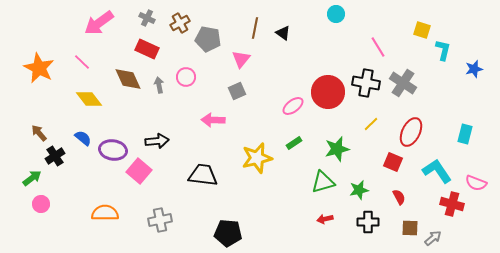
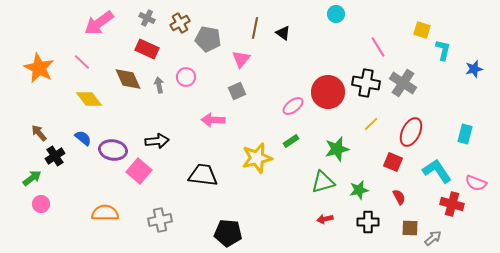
green rectangle at (294, 143): moved 3 px left, 2 px up
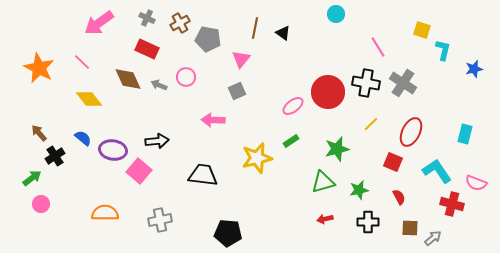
gray arrow at (159, 85): rotated 56 degrees counterclockwise
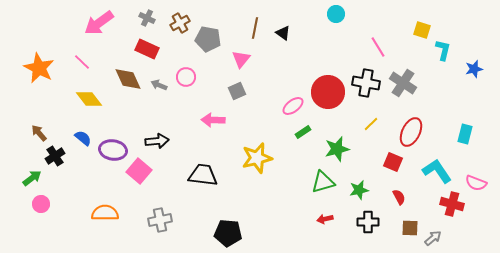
green rectangle at (291, 141): moved 12 px right, 9 px up
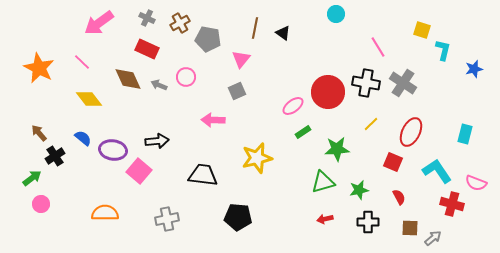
green star at (337, 149): rotated 10 degrees clockwise
gray cross at (160, 220): moved 7 px right, 1 px up
black pentagon at (228, 233): moved 10 px right, 16 px up
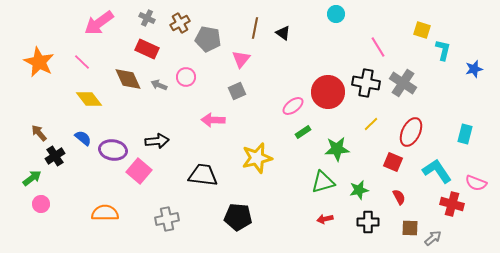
orange star at (39, 68): moved 6 px up
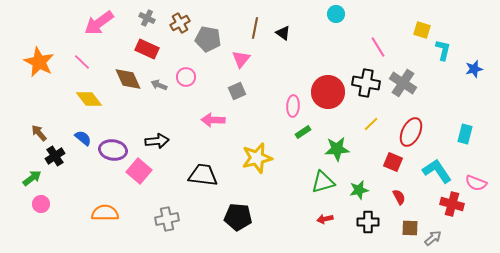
pink ellipse at (293, 106): rotated 50 degrees counterclockwise
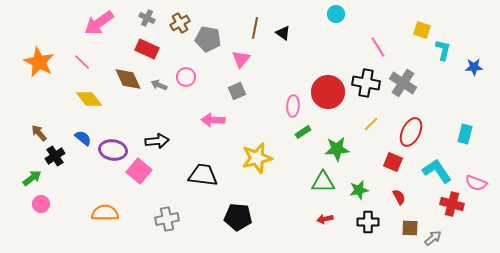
blue star at (474, 69): moved 2 px up; rotated 12 degrees clockwise
green triangle at (323, 182): rotated 15 degrees clockwise
